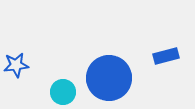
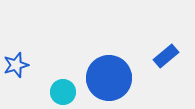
blue rectangle: rotated 25 degrees counterclockwise
blue star: rotated 10 degrees counterclockwise
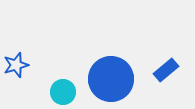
blue rectangle: moved 14 px down
blue circle: moved 2 px right, 1 px down
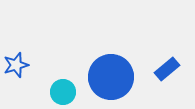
blue rectangle: moved 1 px right, 1 px up
blue circle: moved 2 px up
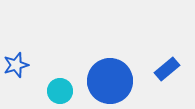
blue circle: moved 1 px left, 4 px down
cyan circle: moved 3 px left, 1 px up
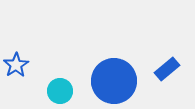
blue star: rotated 15 degrees counterclockwise
blue circle: moved 4 px right
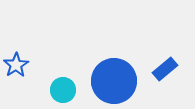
blue rectangle: moved 2 px left
cyan circle: moved 3 px right, 1 px up
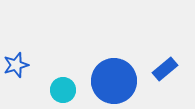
blue star: rotated 15 degrees clockwise
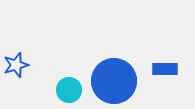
blue rectangle: rotated 40 degrees clockwise
cyan circle: moved 6 px right
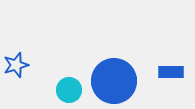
blue rectangle: moved 6 px right, 3 px down
